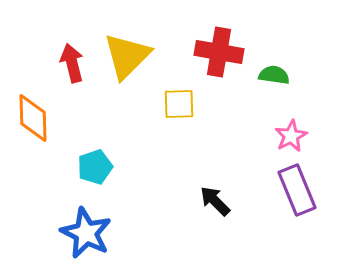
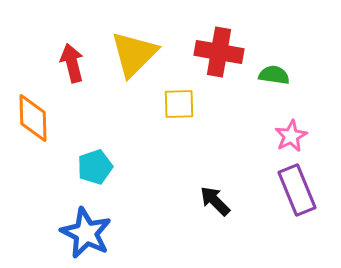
yellow triangle: moved 7 px right, 2 px up
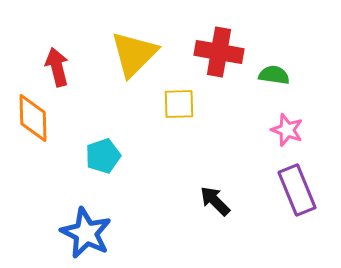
red arrow: moved 15 px left, 4 px down
pink star: moved 4 px left, 6 px up; rotated 24 degrees counterclockwise
cyan pentagon: moved 8 px right, 11 px up
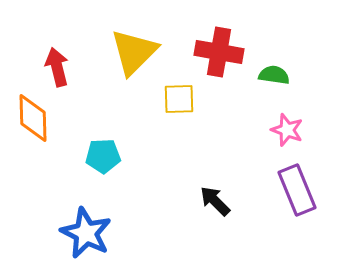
yellow triangle: moved 2 px up
yellow square: moved 5 px up
cyan pentagon: rotated 16 degrees clockwise
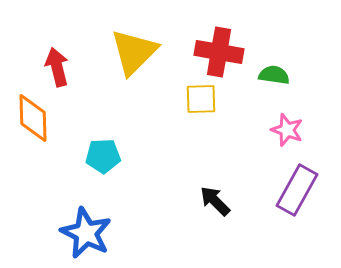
yellow square: moved 22 px right
purple rectangle: rotated 51 degrees clockwise
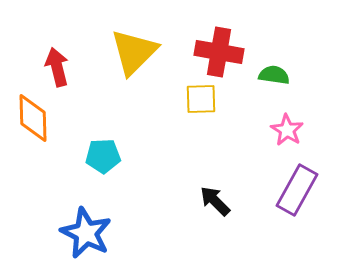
pink star: rotated 12 degrees clockwise
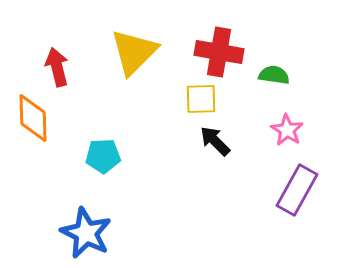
black arrow: moved 60 px up
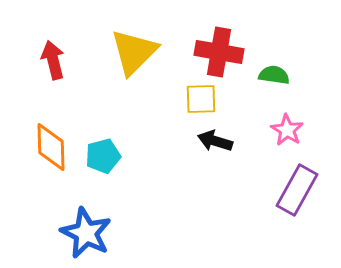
red arrow: moved 4 px left, 7 px up
orange diamond: moved 18 px right, 29 px down
black arrow: rotated 28 degrees counterclockwise
cyan pentagon: rotated 12 degrees counterclockwise
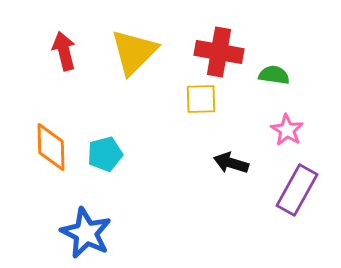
red arrow: moved 11 px right, 9 px up
black arrow: moved 16 px right, 22 px down
cyan pentagon: moved 2 px right, 2 px up
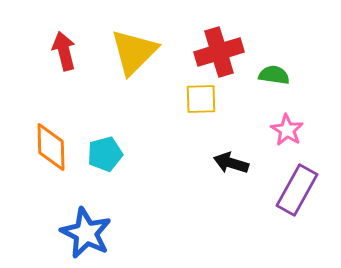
red cross: rotated 27 degrees counterclockwise
